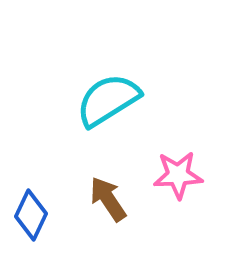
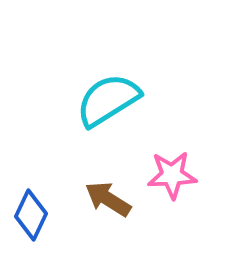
pink star: moved 6 px left
brown arrow: rotated 24 degrees counterclockwise
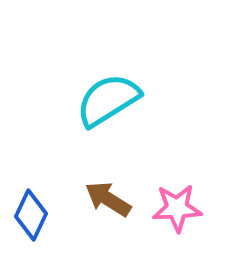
pink star: moved 5 px right, 33 px down
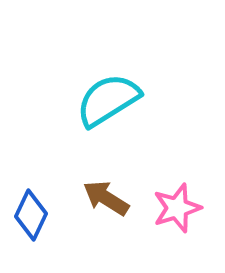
brown arrow: moved 2 px left, 1 px up
pink star: rotated 15 degrees counterclockwise
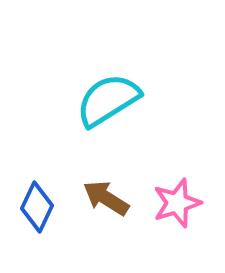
pink star: moved 5 px up
blue diamond: moved 6 px right, 8 px up
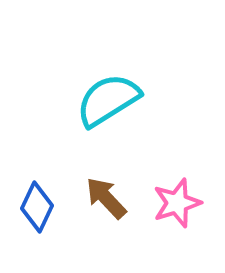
brown arrow: rotated 15 degrees clockwise
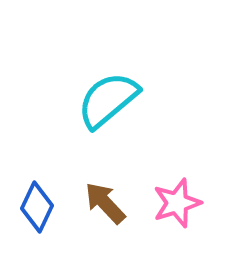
cyan semicircle: rotated 8 degrees counterclockwise
brown arrow: moved 1 px left, 5 px down
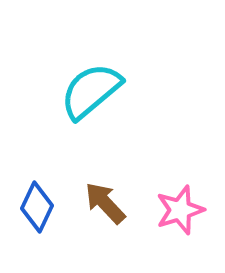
cyan semicircle: moved 17 px left, 9 px up
pink star: moved 3 px right, 7 px down
